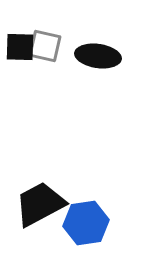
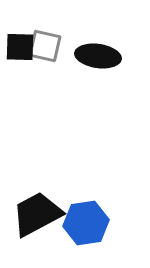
black trapezoid: moved 3 px left, 10 px down
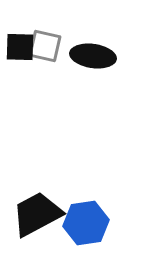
black ellipse: moved 5 px left
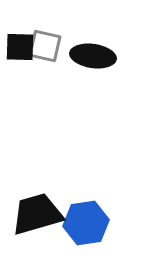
black trapezoid: rotated 12 degrees clockwise
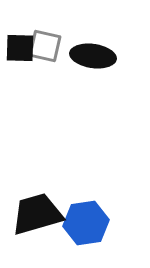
black square: moved 1 px down
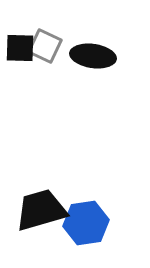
gray square: rotated 12 degrees clockwise
black trapezoid: moved 4 px right, 4 px up
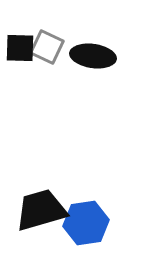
gray square: moved 2 px right, 1 px down
